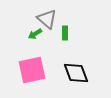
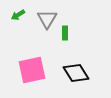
gray triangle: rotated 20 degrees clockwise
green arrow: moved 17 px left, 19 px up
black diamond: rotated 12 degrees counterclockwise
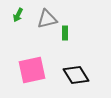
green arrow: rotated 32 degrees counterclockwise
gray triangle: rotated 45 degrees clockwise
black diamond: moved 2 px down
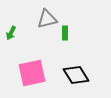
green arrow: moved 7 px left, 18 px down
pink square: moved 3 px down
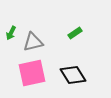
gray triangle: moved 14 px left, 23 px down
green rectangle: moved 10 px right; rotated 56 degrees clockwise
black diamond: moved 3 px left
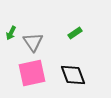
gray triangle: rotated 50 degrees counterclockwise
black diamond: rotated 12 degrees clockwise
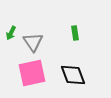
green rectangle: rotated 64 degrees counterclockwise
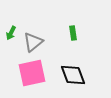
green rectangle: moved 2 px left
gray triangle: rotated 25 degrees clockwise
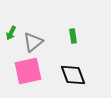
green rectangle: moved 3 px down
pink square: moved 4 px left, 2 px up
